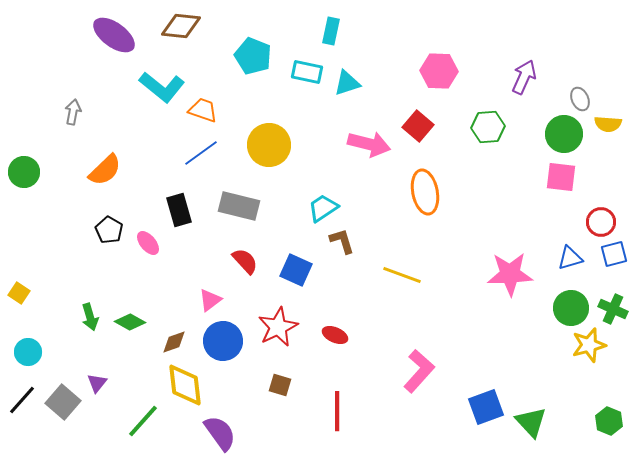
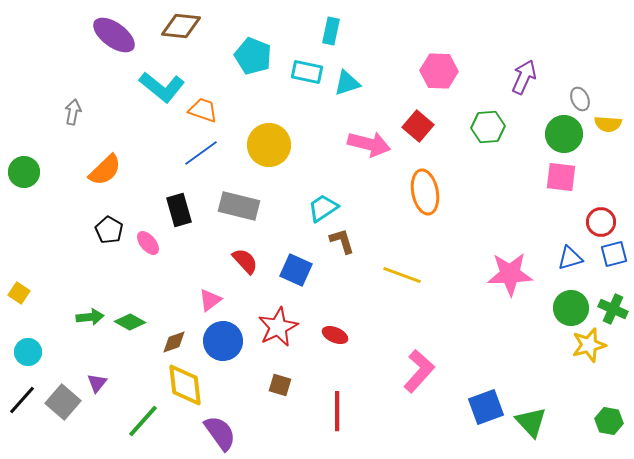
green arrow at (90, 317): rotated 80 degrees counterclockwise
green hexagon at (609, 421): rotated 12 degrees counterclockwise
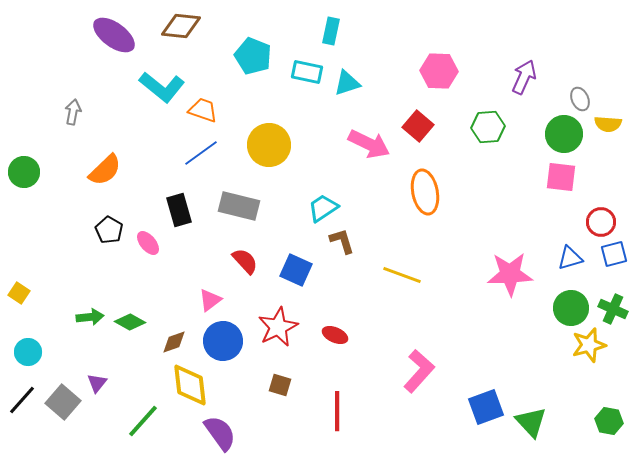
pink arrow at (369, 144): rotated 12 degrees clockwise
yellow diamond at (185, 385): moved 5 px right
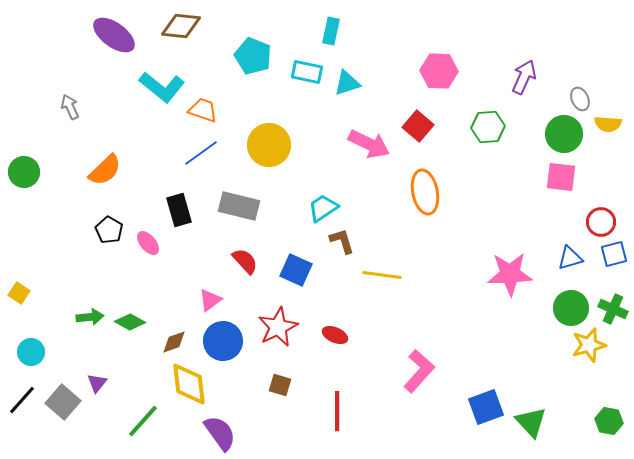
gray arrow at (73, 112): moved 3 px left, 5 px up; rotated 35 degrees counterclockwise
yellow line at (402, 275): moved 20 px left; rotated 12 degrees counterclockwise
cyan circle at (28, 352): moved 3 px right
yellow diamond at (190, 385): moved 1 px left, 1 px up
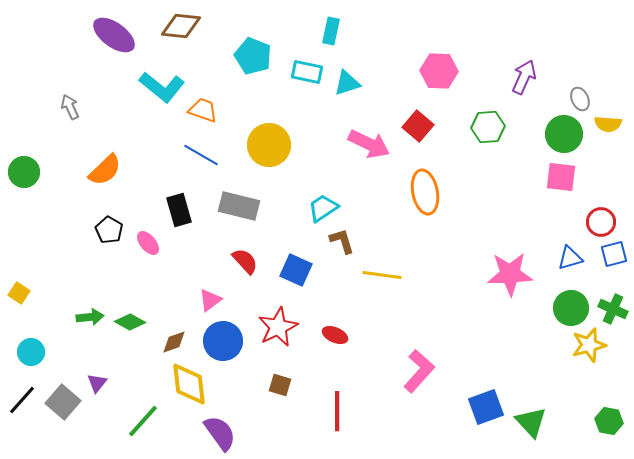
blue line at (201, 153): moved 2 px down; rotated 66 degrees clockwise
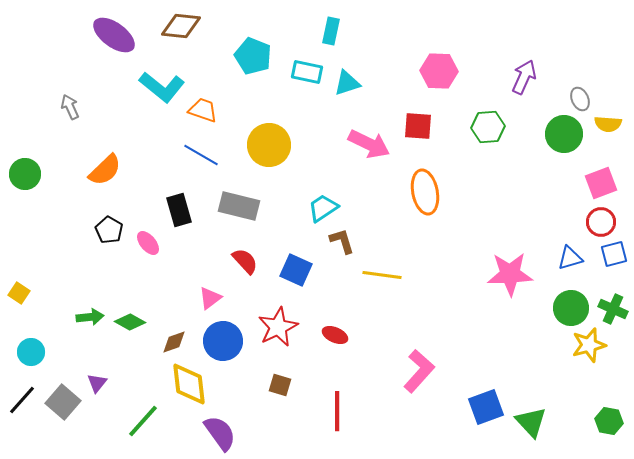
red square at (418, 126): rotated 36 degrees counterclockwise
green circle at (24, 172): moved 1 px right, 2 px down
pink square at (561, 177): moved 40 px right, 6 px down; rotated 28 degrees counterclockwise
pink triangle at (210, 300): moved 2 px up
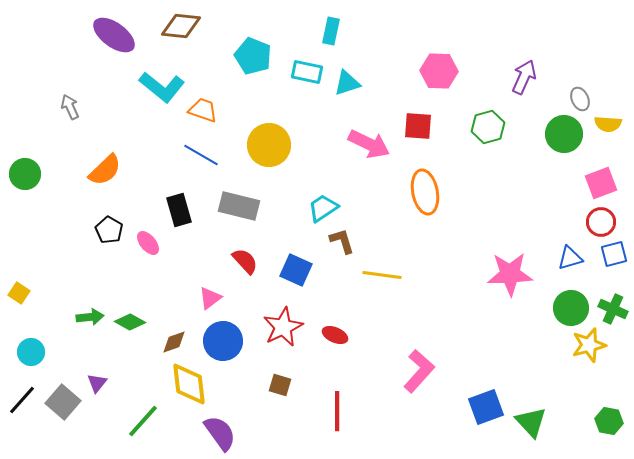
green hexagon at (488, 127): rotated 12 degrees counterclockwise
red star at (278, 327): moved 5 px right
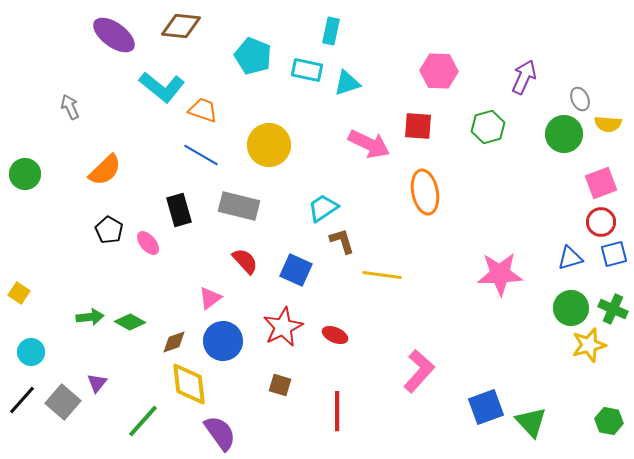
cyan rectangle at (307, 72): moved 2 px up
pink star at (510, 274): moved 10 px left
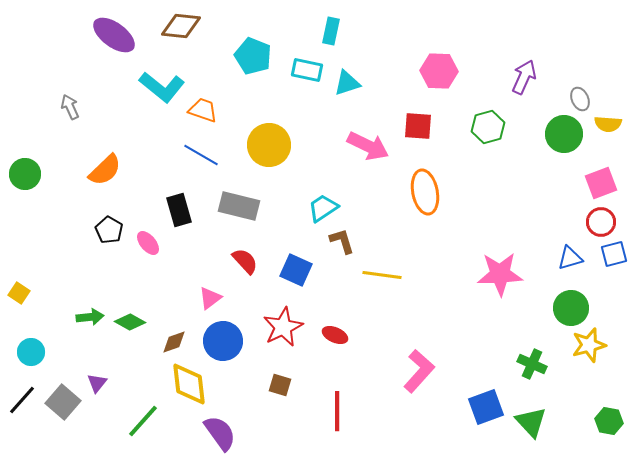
pink arrow at (369, 144): moved 1 px left, 2 px down
green cross at (613, 309): moved 81 px left, 55 px down
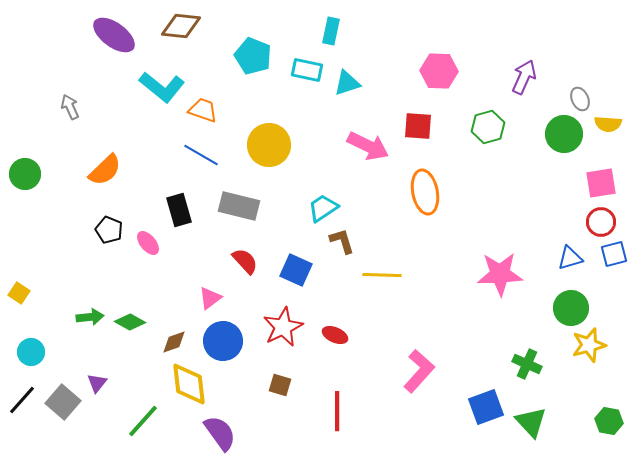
pink square at (601, 183): rotated 12 degrees clockwise
black pentagon at (109, 230): rotated 8 degrees counterclockwise
yellow line at (382, 275): rotated 6 degrees counterclockwise
green cross at (532, 364): moved 5 px left
